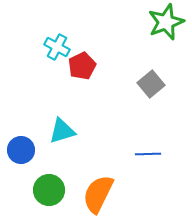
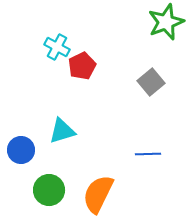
gray square: moved 2 px up
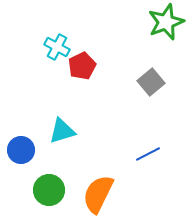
blue line: rotated 25 degrees counterclockwise
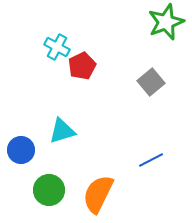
blue line: moved 3 px right, 6 px down
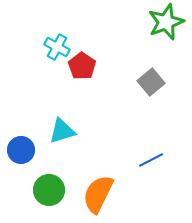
red pentagon: rotated 12 degrees counterclockwise
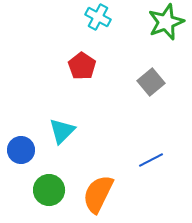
cyan cross: moved 41 px right, 30 px up
cyan triangle: rotated 28 degrees counterclockwise
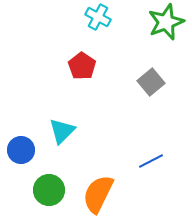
blue line: moved 1 px down
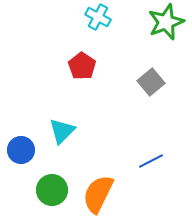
green circle: moved 3 px right
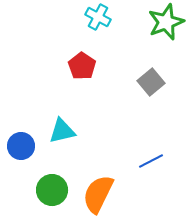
cyan triangle: rotated 32 degrees clockwise
blue circle: moved 4 px up
